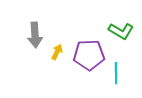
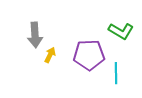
yellow arrow: moved 7 px left, 3 px down
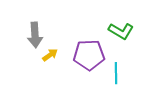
yellow arrow: rotated 28 degrees clockwise
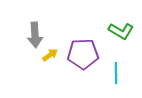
purple pentagon: moved 6 px left, 1 px up
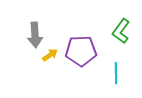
green L-shape: rotated 95 degrees clockwise
purple pentagon: moved 2 px left, 3 px up
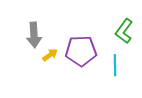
green L-shape: moved 3 px right
gray arrow: moved 1 px left
cyan line: moved 1 px left, 8 px up
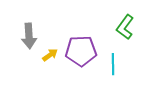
green L-shape: moved 1 px right, 4 px up
gray arrow: moved 5 px left, 1 px down
cyan line: moved 2 px left, 1 px up
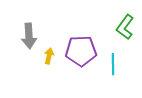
yellow arrow: moved 1 px left, 1 px down; rotated 42 degrees counterclockwise
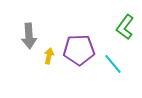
purple pentagon: moved 2 px left, 1 px up
cyan line: rotated 40 degrees counterclockwise
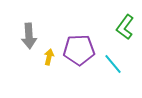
yellow arrow: moved 1 px down
